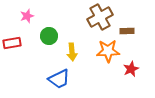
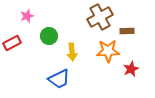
red rectangle: rotated 18 degrees counterclockwise
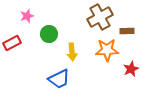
green circle: moved 2 px up
orange star: moved 1 px left, 1 px up
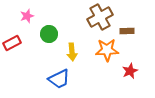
red star: moved 1 px left, 2 px down
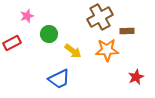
yellow arrow: moved 1 px right, 1 px up; rotated 48 degrees counterclockwise
red star: moved 6 px right, 6 px down
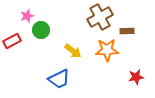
green circle: moved 8 px left, 4 px up
red rectangle: moved 2 px up
red star: rotated 14 degrees clockwise
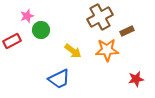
brown rectangle: rotated 24 degrees counterclockwise
red star: moved 2 px down
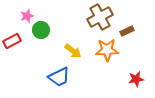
blue trapezoid: moved 2 px up
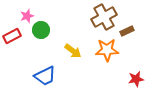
brown cross: moved 4 px right
red rectangle: moved 5 px up
blue trapezoid: moved 14 px left, 1 px up
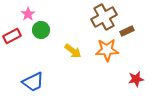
pink star: moved 1 px right, 2 px up; rotated 16 degrees counterclockwise
blue trapezoid: moved 12 px left, 6 px down
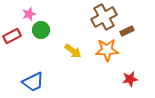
pink star: moved 1 px right; rotated 16 degrees clockwise
red star: moved 6 px left
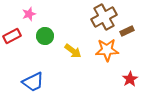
green circle: moved 4 px right, 6 px down
red star: rotated 21 degrees counterclockwise
